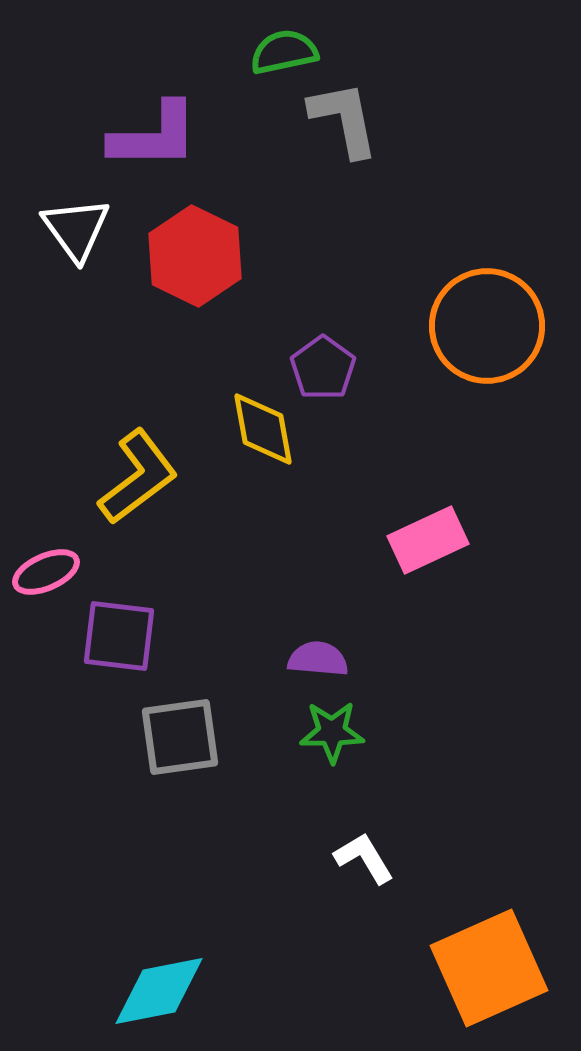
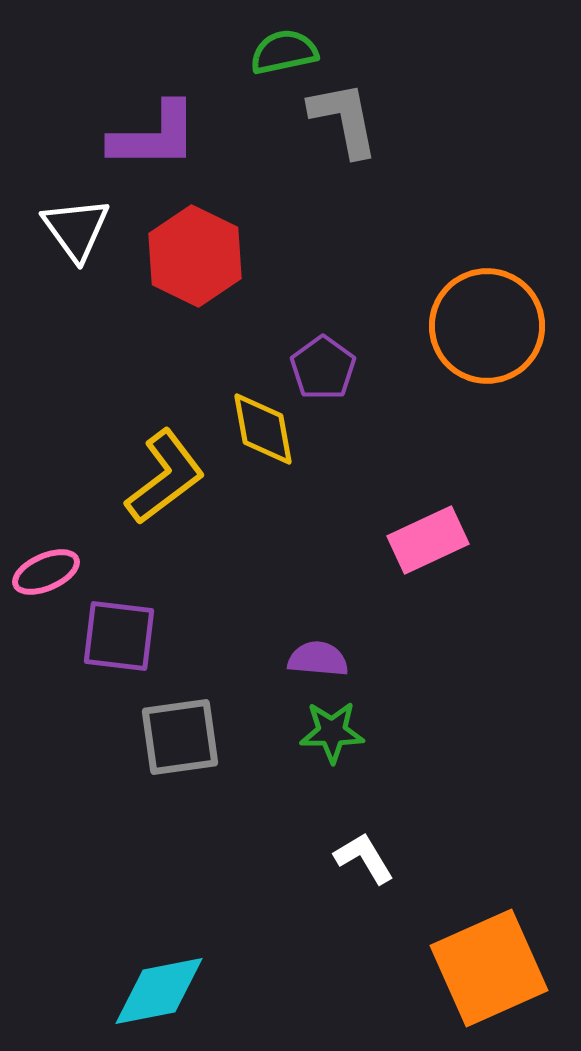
yellow L-shape: moved 27 px right
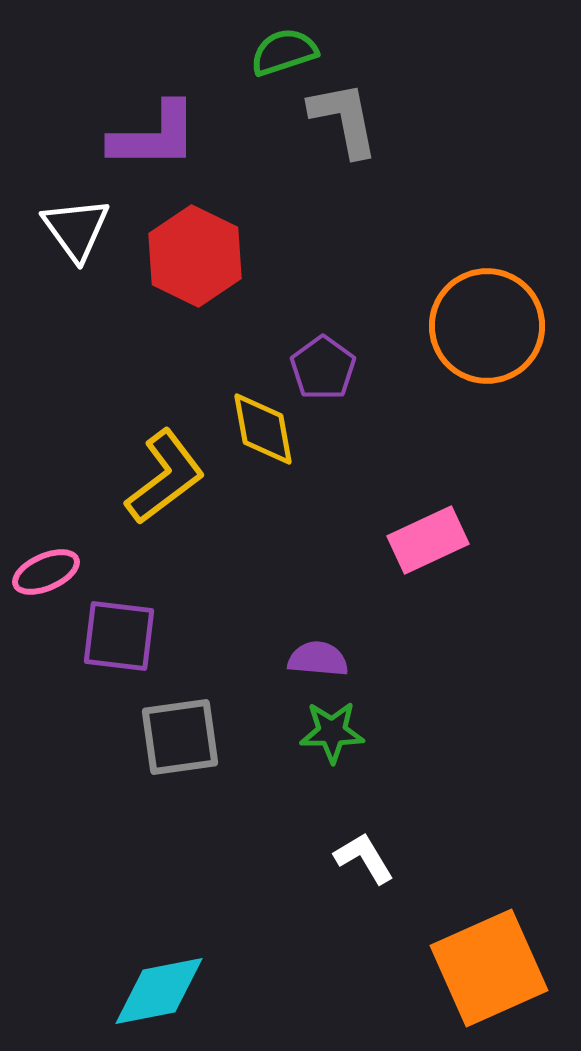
green semicircle: rotated 6 degrees counterclockwise
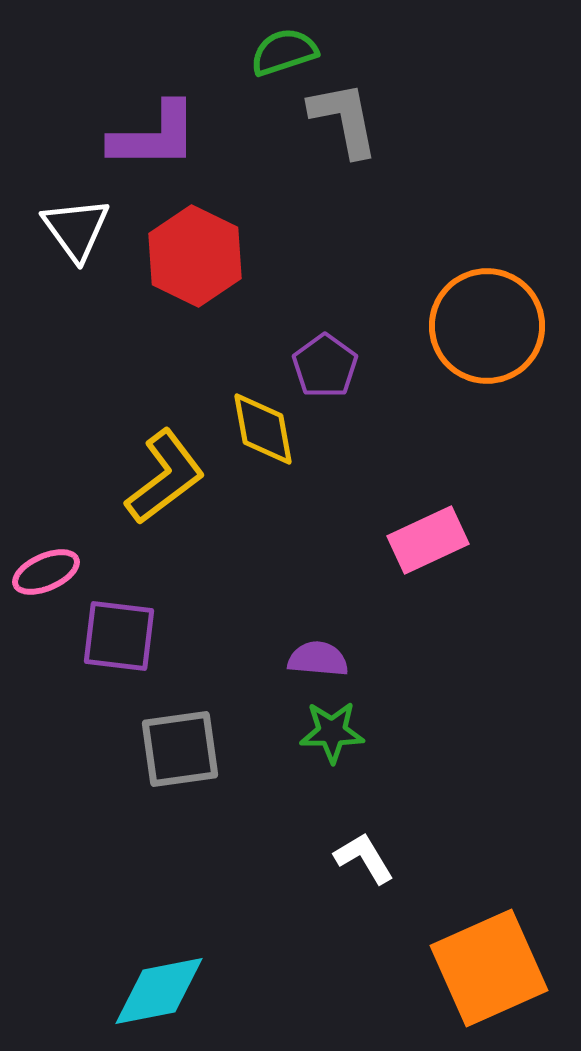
purple pentagon: moved 2 px right, 2 px up
gray square: moved 12 px down
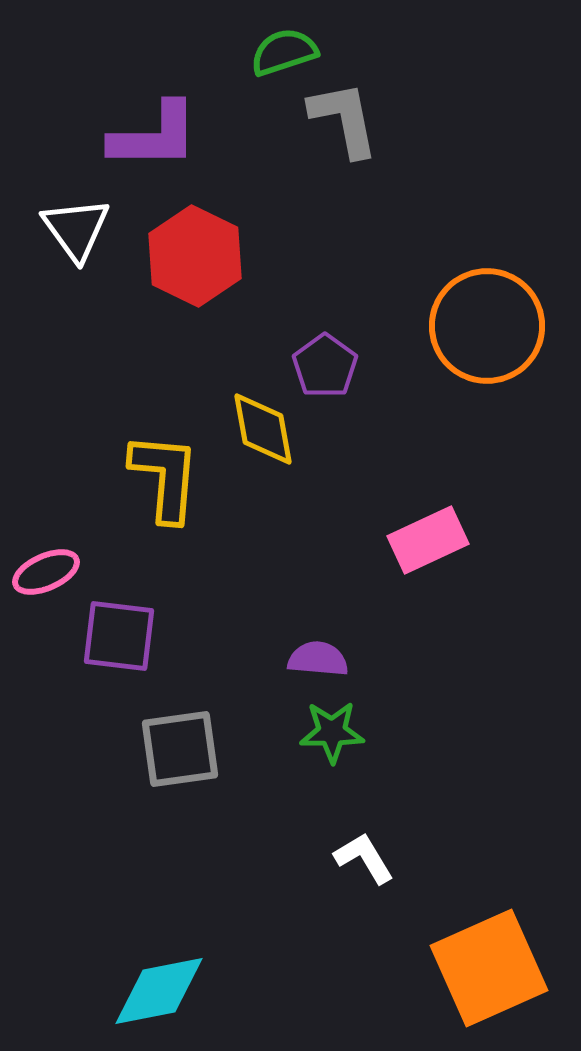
yellow L-shape: rotated 48 degrees counterclockwise
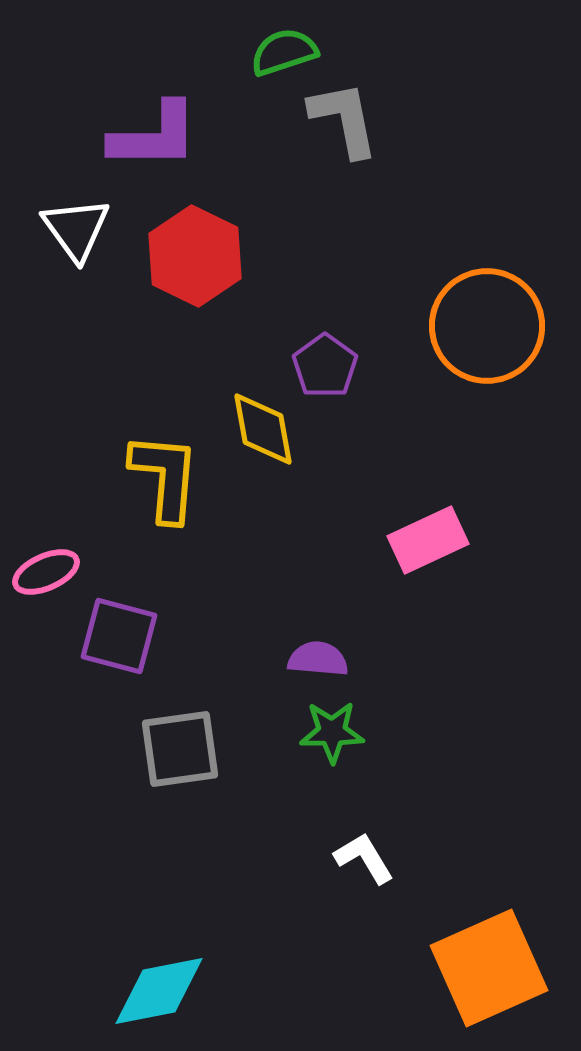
purple square: rotated 8 degrees clockwise
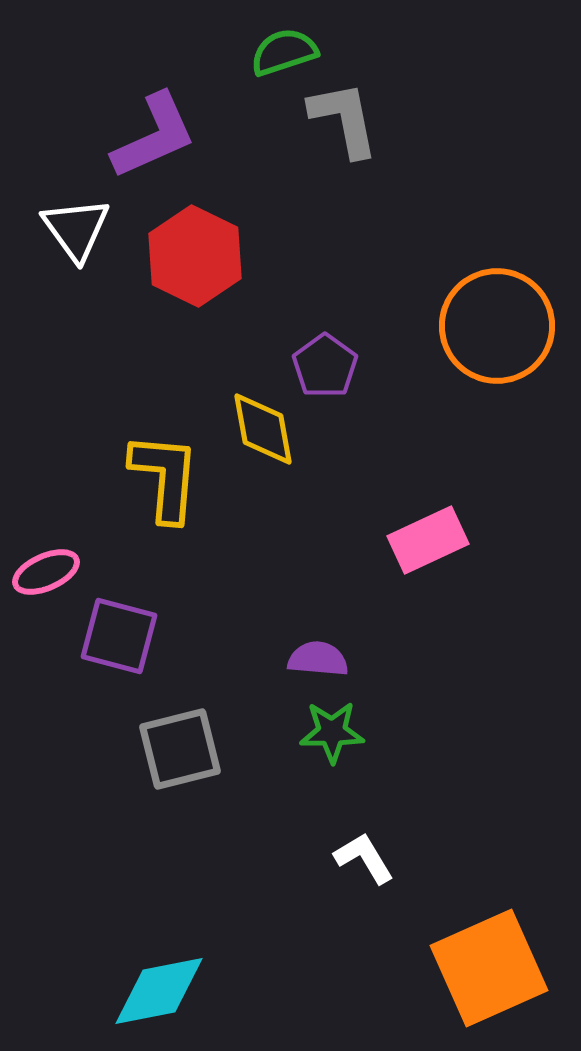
purple L-shape: rotated 24 degrees counterclockwise
orange circle: moved 10 px right
gray square: rotated 6 degrees counterclockwise
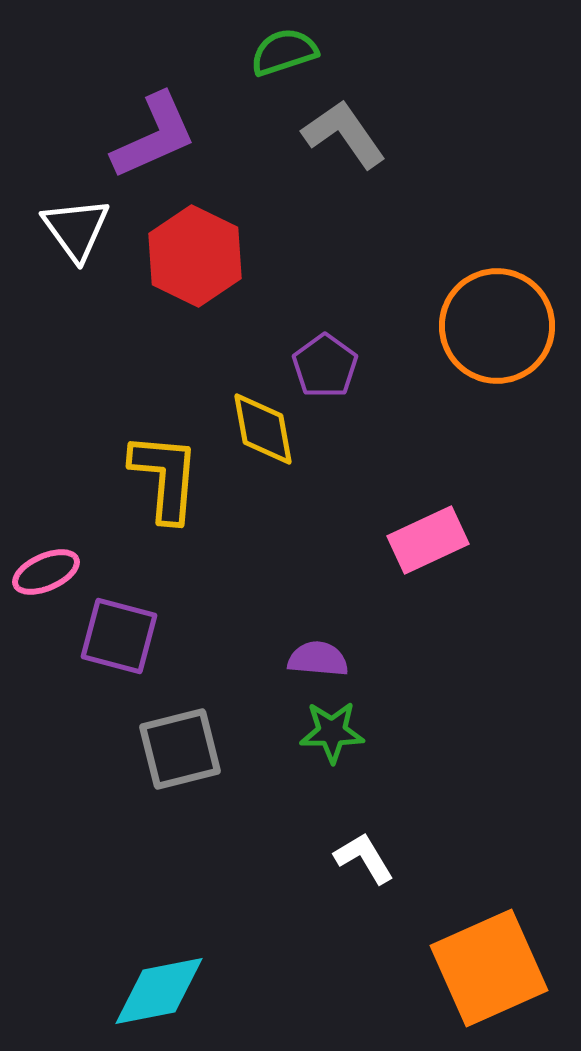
gray L-shape: moved 15 px down; rotated 24 degrees counterclockwise
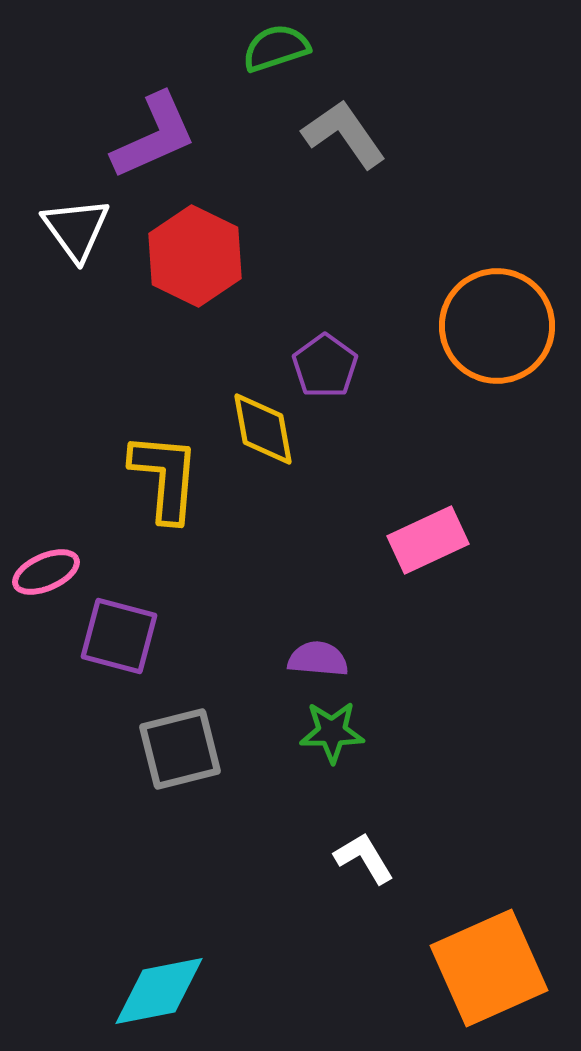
green semicircle: moved 8 px left, 4 px up
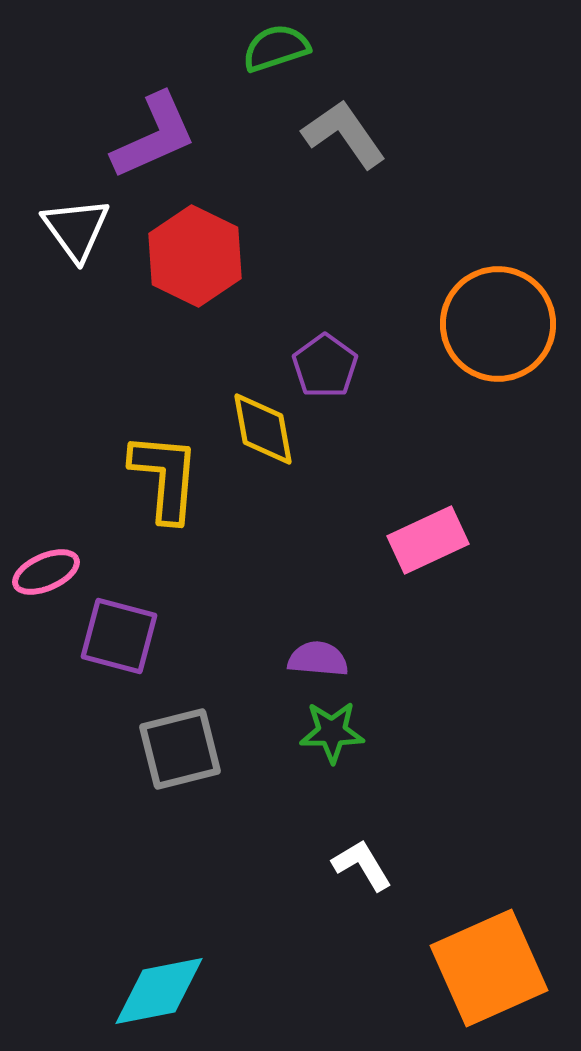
orange circle: moved 1 px right, 2 px up
white L-shape: moved 2 px left, 7 px down
